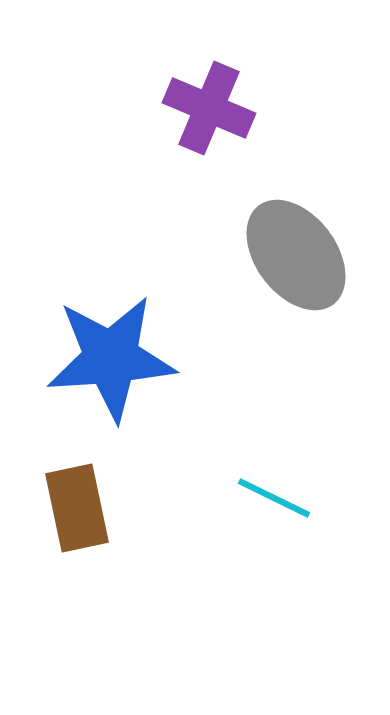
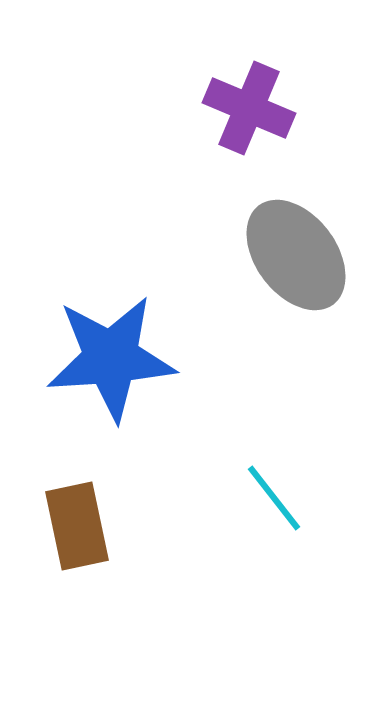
purple cross: moved 40 px right
cyan line: rotated 26 degrees clockwise
brown rectangle: moved 18 px down
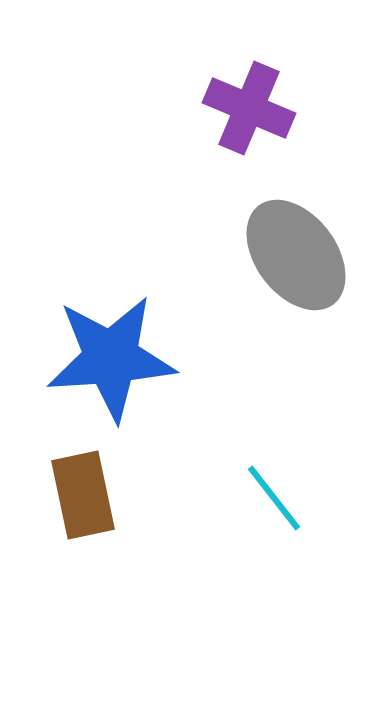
brown rectangle: moved 6 px right, 31 px up
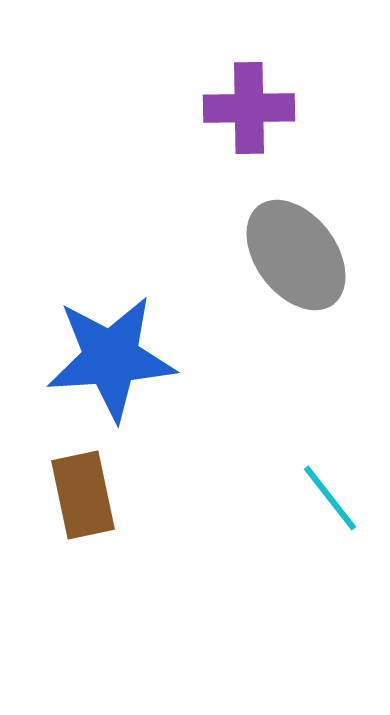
purple cross: rotated 24 degrees counterclockwise
cyan line: moved 56 px right
